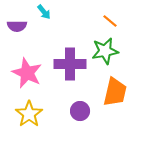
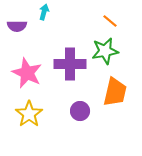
cyan arrow: rotated 126 degrees counterclockwise
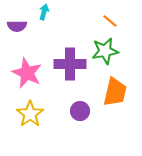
yellow star: moved 1 px right
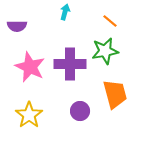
cyan arrow: moved 21 px right
pink star: moved 3 px right, 6 px up
orange trapezoid: moved 2 px down; rotated 28 degrees counterclockwise
yellow star: moved 1 px left, 1 px down
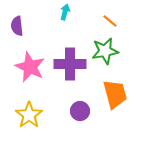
purple semicircle: rotated 84 degrees clockwise
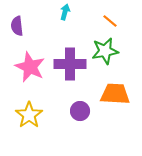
orange trapezoid: rotated 72 degrees counterclockwise
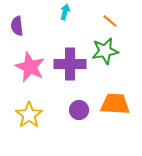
orange trapezoid: moved 10 px down
purple circle: moved 1 px left, 1 px up
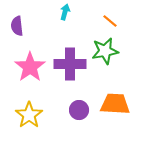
pink star: rotated 12 degrees clockwise
